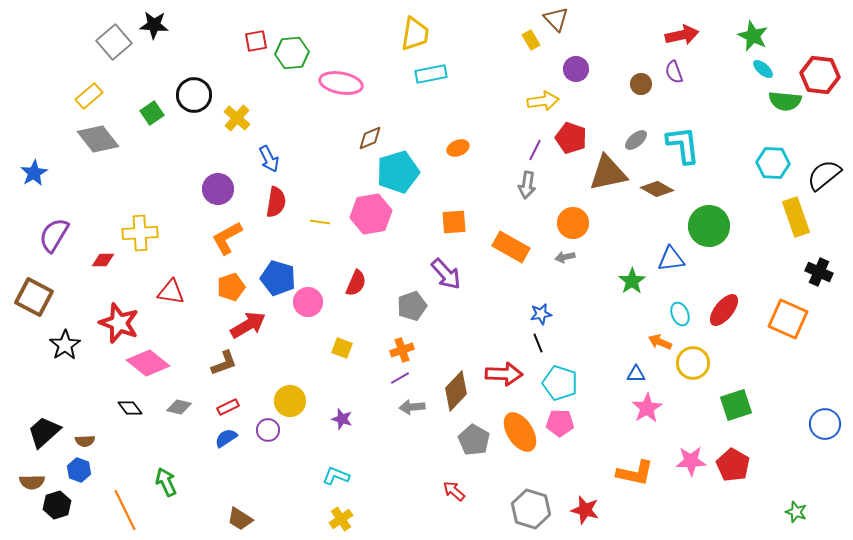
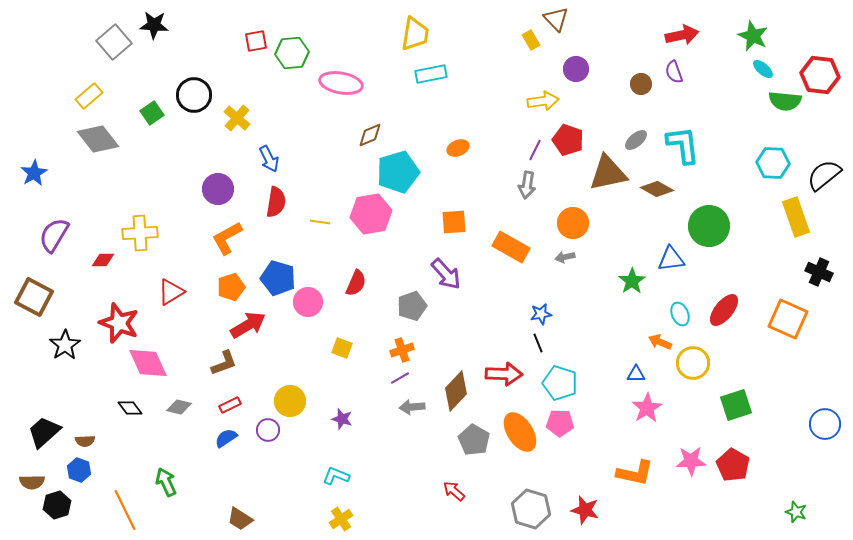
brown diamond at (370, 138): moved 3 px up
red pentagon at (571, 138): moved 3 px left, 2 px down
red triangle at (171, 292): rotated 40 degrees counterclockwise
pink diamond at (148, 363): rotated 27 degrees clockwise
red rectangle at (228, 407): moved 2 px right, 2 px up
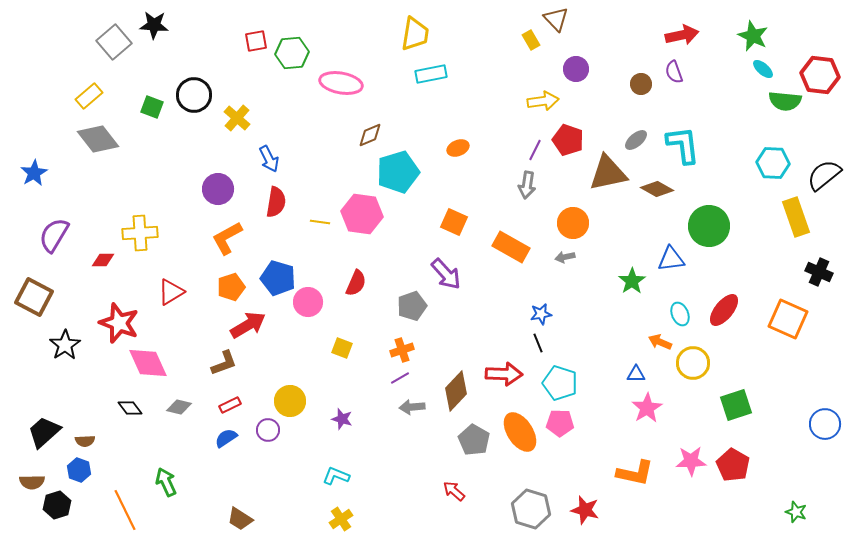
green square at (152, 113): moved 6 px up; rotated 35 degrees counterclockwise
pink hexagon at (371, 214): moved 9 px left; rotated 18 degrees clockwise
orange square at (454, 222): rotated 28 degrees clockwise
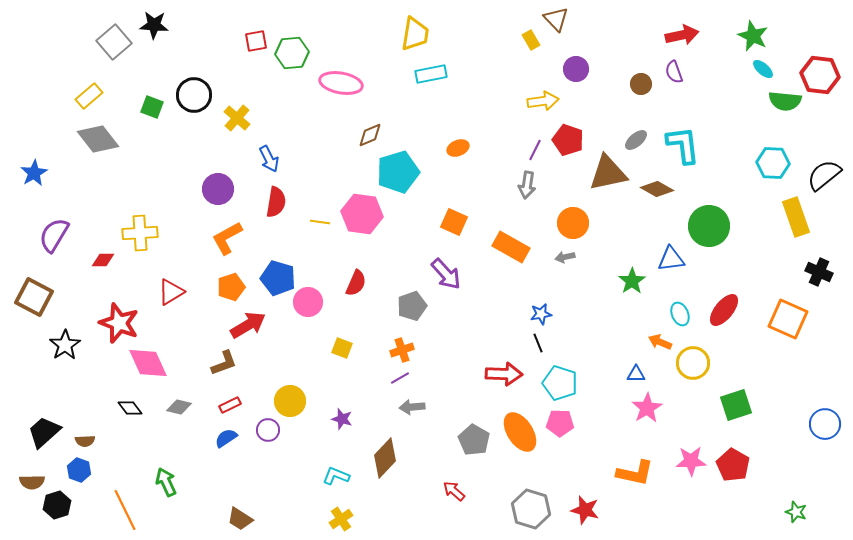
brown diamond at (456, 391): moved 71 px left, 67 px down
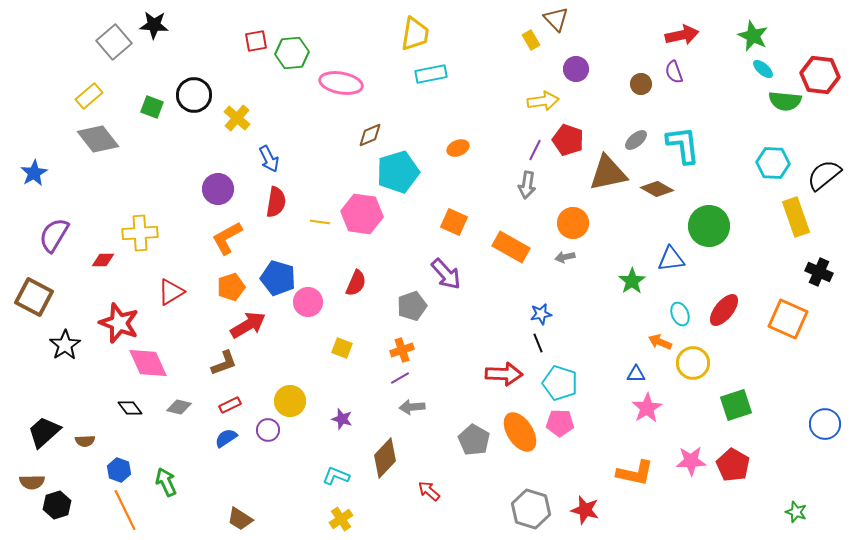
blue hexagon at (79, 470): moved 40 px right
red arrow at (454, 491): moved 25 px left
